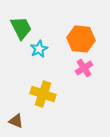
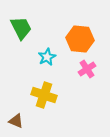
orange hexagon: moved 1 px left
cyan star: moved 8 px right, 8 px down
pink cross: moved 3 px right, 1 px down
yellow cross: moved 1 px right, 1 px down
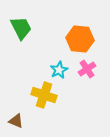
cyan star: moved 12 px right, 13 px down
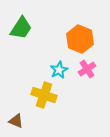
green trapezoid: rotated 60 degrees clockwise
orange hexagon: rotated 16 degrees clockwise
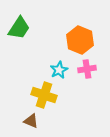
green trapezoid: moved 2 px left
orange hexagon: moved 1 px down
pink cross: rotated 24 degrees clockwise
brown triangle: moved 15 px right
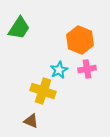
yellow cross: moved 1 px left, 4 px up
